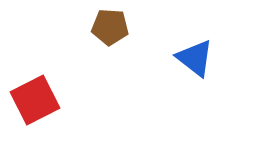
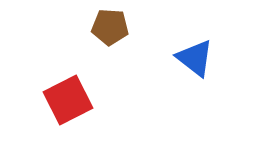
red square: moved 33 px right
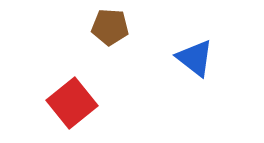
red square: moved 4 px right, 3 px down; rotated 12 degrees counterclockwise
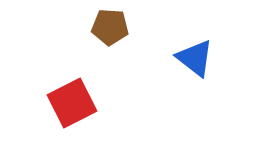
red square: rotated 12 degrees clockwise
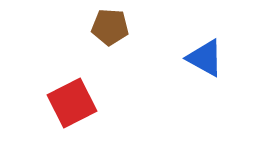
blue triangle: moved 10 px right; rotated 9 degrees counterclockwise
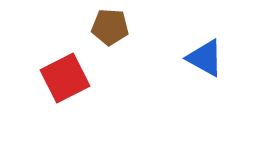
red square: moved 7 px left, 25 px up
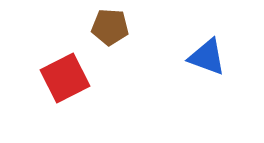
blue triangle: moved 2 px right, 1 px up; rotated 9 degrees counterclockwise
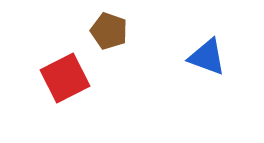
brown pentagon: moved 1 px left, 4 px down; rotated 15 degrees clockwise
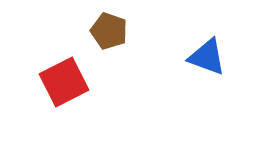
red square: moved 1 px left, 4 px down
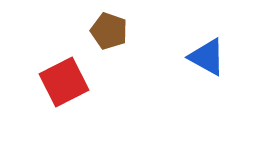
blue triangle: rotated 9 degrees clockwise
